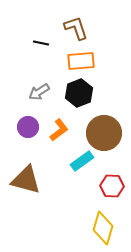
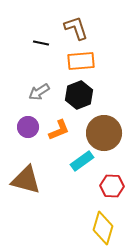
black hexagon: moved 2 px down
orange L-shape: rotated 15 degrees clockwise
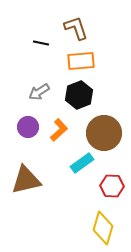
orange L-shape: rotated 20 degrees counterclockwise
cyan rectangle: moved 2 px down
brown triangle: rotated 28 degrees counterclockwise
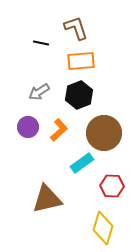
brown triangle: moved 21 px right, 19 px down
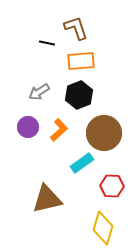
black line: moved 6 px right
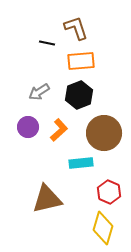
cyan rectangle: moved 1 px left; rotated 30 degrees clockwise
red hexagon: moved 3 px left, 6 px down; rotated 20 degrees clockwise
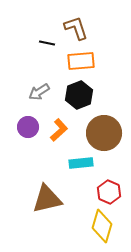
yellow diamond: moved 1 px left, 2 px up
